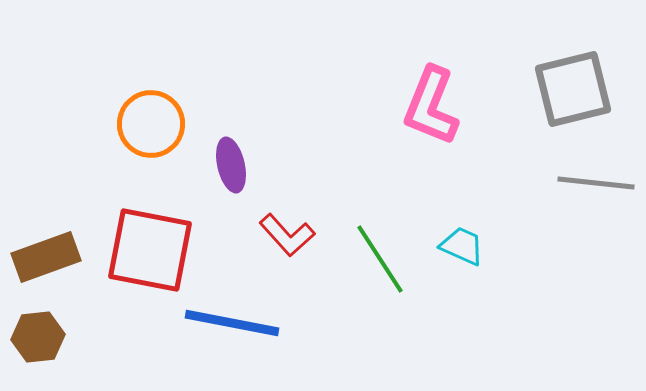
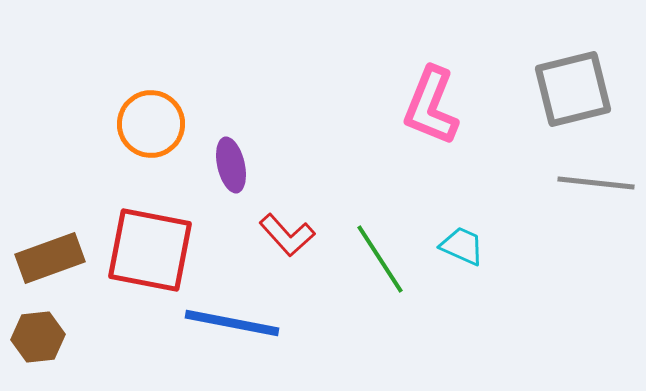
brown rectangle: moved 4 px right, 1 px down
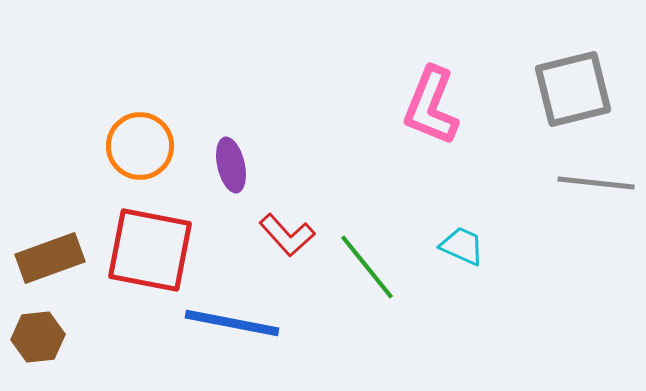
orange circle: moved 11 px left, 22 px down
green line: moved 13 px left, 8 px down; rotated 6 degrees counterclockwise
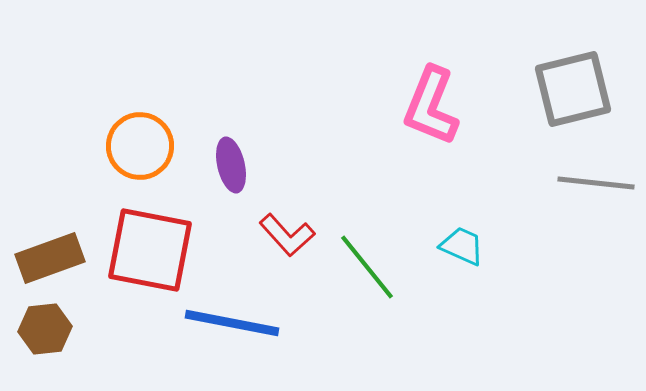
brown hexagon: moved 7 px right, 8 px up
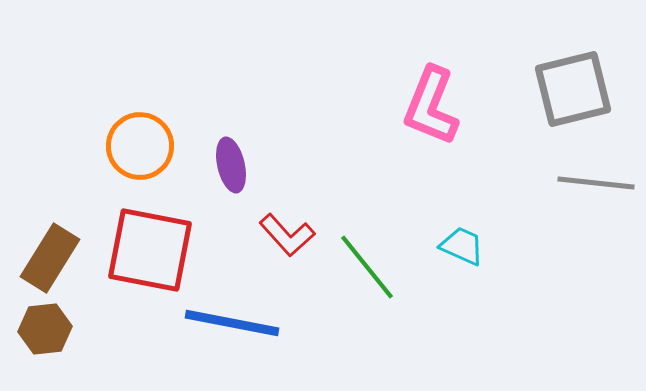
brown rectangle: rotated 38 degrees counterclockwise
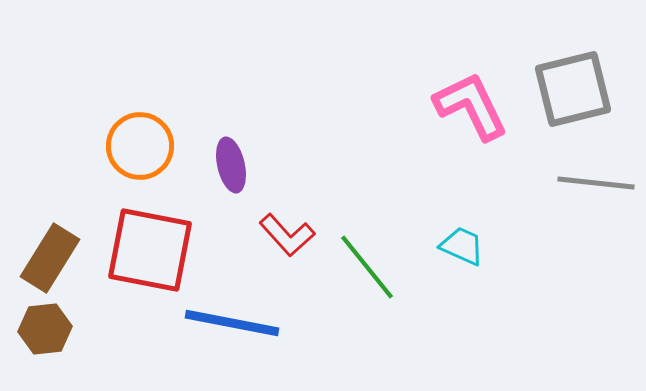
pink L-shape: moved 40 px right; rotated 132 degrees clockwise
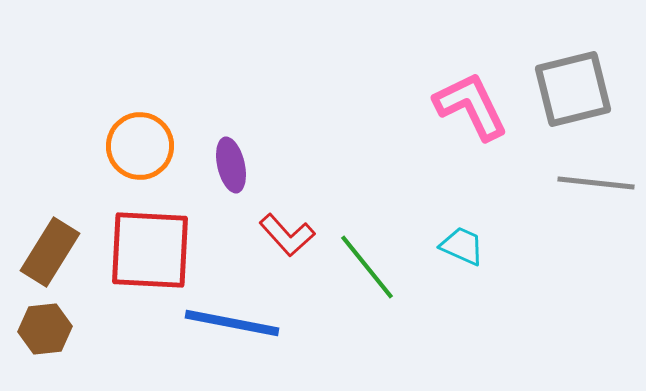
red square: rotated 8 degrees counterclockwise
brown rectangle: moved 6 px up
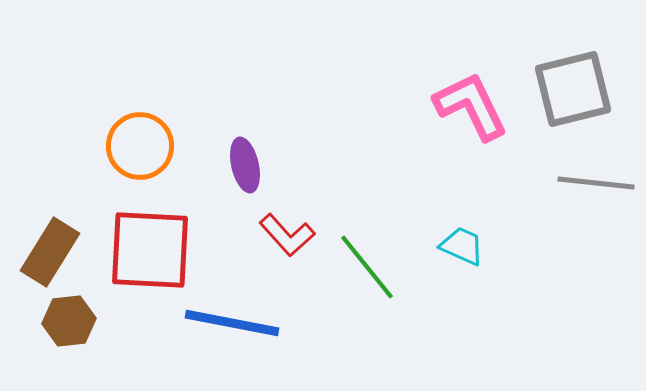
purple ellipse: moved 14 px right
brown hexagon: moved 24 px right, 8 px up
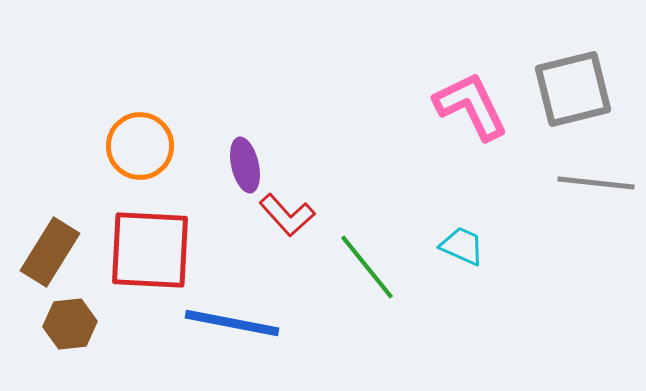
red L-shape: moved 20 px up
brown hexagon: moved 1 px right, 3 px down
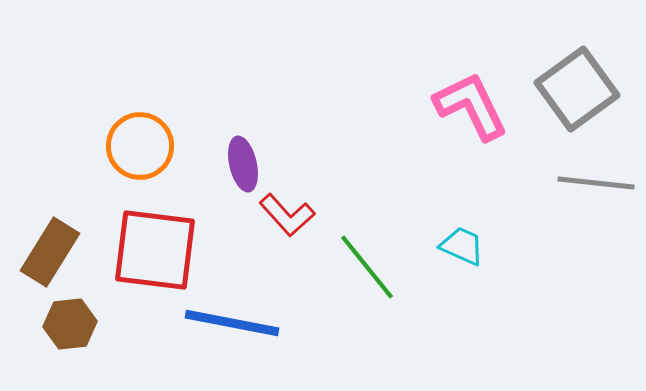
gray square: moved 4 px right; rotated 22 degrees counterclockwise
purple ellipse: moved 2 px left, 1 px up
red square: moved 5 px right; rotated 4 degrees clockwise
